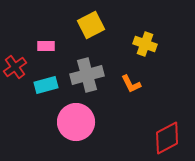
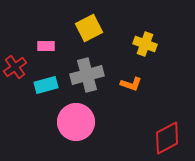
yellow square: moved 2 px left, 3 px down
orange L-shape: rotated 45 degrees counterclockwise
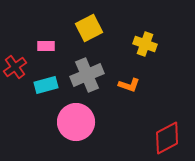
gray cross: rotated 8 degrees counterclockwise
orange L-shape: moved 2 px left, 1 px down
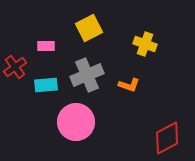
cyan rectangle: rotated 10 degrees clockwise
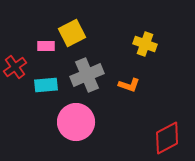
yellow square: moved 17 px left, 5 px down
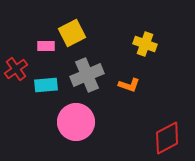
red cross: moved 1 px right, 2 px down
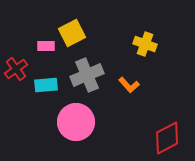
orange L-shape: rotated 30 degrees clockwise
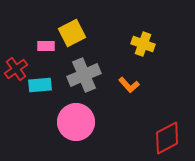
yellow cross: moved 2 px left
gray cross: moved 3 px left
cyan rectangle: moved 6 px left
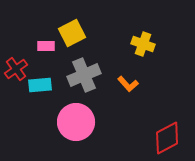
orange L-shape: moved 1 px left, 1 px up
